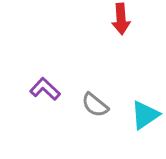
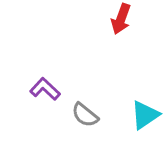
red arrow: rotated 24 degrees clockwise
gray semicircle: moved 10 px left, 10 px down
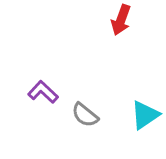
red arrow: moved 1 px down
purple L-shape: moved 2 px left, 3 px down
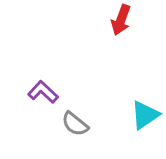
gray semicircle: moved 10 px left, 9 px down
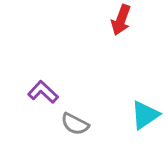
gray semicircle: rotated 12 degrees counterclockwise
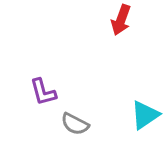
purple L-shape: rotated 148 degrees counterclockwise
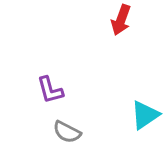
purple L-shape: moved 7 px right, 2 px up
gray semicircle: moved 8 px left, 8 px down
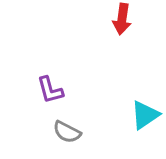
red arrow: moved 1 px right, 1 px up; rotated 12 degrees counterclockwise
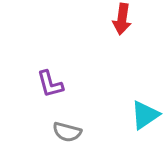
purple L-shape: moved 6 px up
gray semicircle: rotated 12 degrees counterclockwise
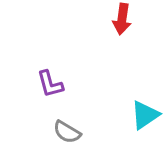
gray semicircle: rotated 16 degrees clockwise
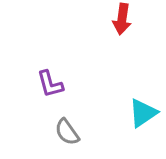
cyan triangle: moved 2 px left, 2 px up
gray semicircle: rotated 24 degrees clockwise
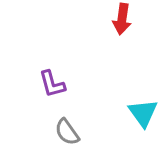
purple L-shape: moved 2 px right
cyan triangle: rotated 32 degrees counterclockwise
